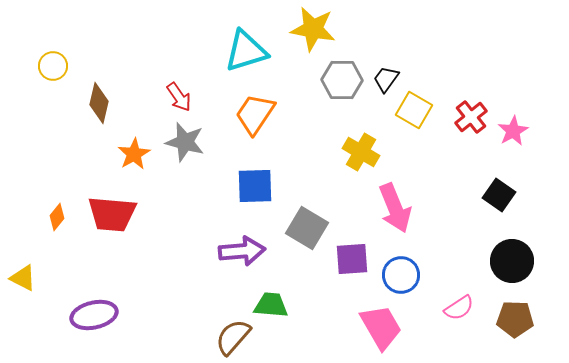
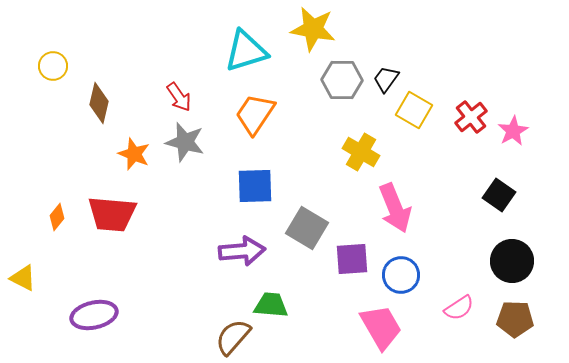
orange star: rotated 20 degrees counterclockwise
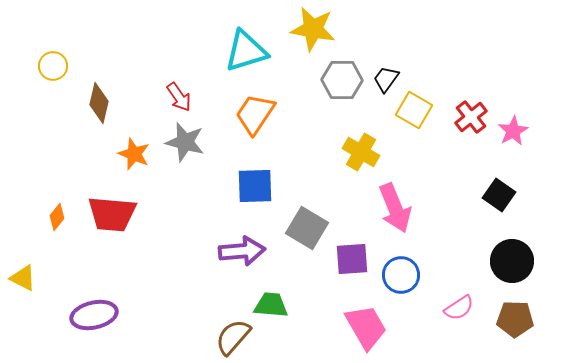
pink trapezoid: moved 15 px left
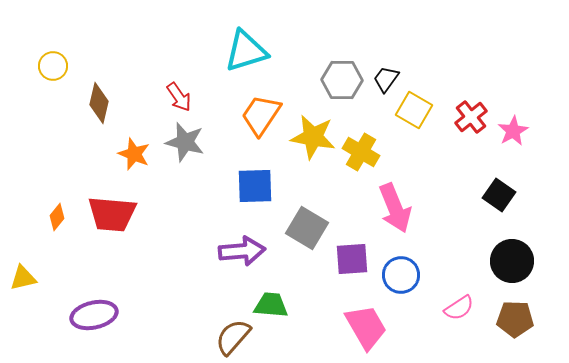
yellow star: moved 108 px down
orange trapezoid: moved 6 px right, 1 px down
yellow triangle: rotated 40 degrees counterclockwise
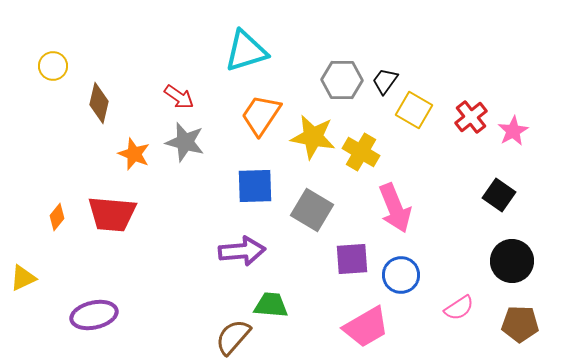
black trapezoid: moved 1 px left, 2 px down
red arrow: rotated 20 degrees counterclockwise
gray square: moved 5 px right, 18 px up
yellow triangle: rotated 12 degrees counterclockwise
brown pentagon: moved 5 px right, 5 px down
pink trapezoid: rotated 90 degrees clockwise
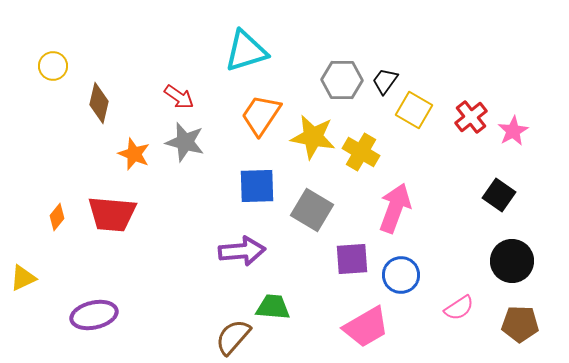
blue square: moved 2 px right
pink arrow: rotated 138 degrees counterclockwise
green trapezoid: moved 2 px right, 2 px down
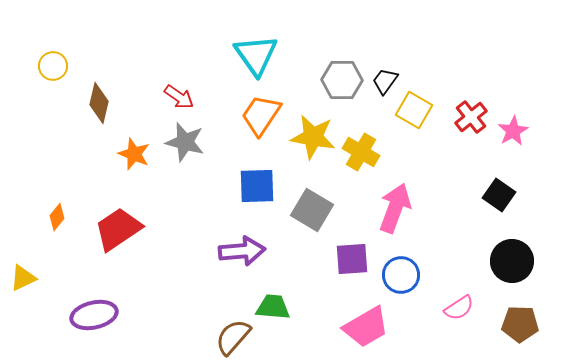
cyan triangle: moved 10 px right, 4 px down; rotated 48 degrees counterclockwise
red trapezoid: moved 6 px right, 15 px down; rotated 141 degrees clockwise
